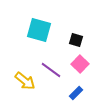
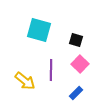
purple line: rotated 55 degrees clockwise
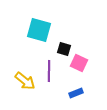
black square: moved 12 px left, 9 px down
pink square: moved 1 px left, 1 px up; rotated 18 degrees counterclockwise
purple line: moved 2 px left, 1 px down
blue rectangle: rotated 24 degrees clockwise
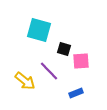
pink square: moved 2 px right, 2 px up; rotated 30 degrees counterclockwise
purple line: rotated 45 degrees counterclockwise
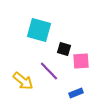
yellow arrow: moved 2 px left
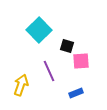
cyan square: rotated 30 degrees clockwise
black square: moved 3 px right, 3 px up
purple line: rotated 20 degrees clockwise
yellow arrow: moved 2 px left, 4 px down; rotated 110 degrees counterclockwise
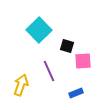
pink square: moved 2 px right
